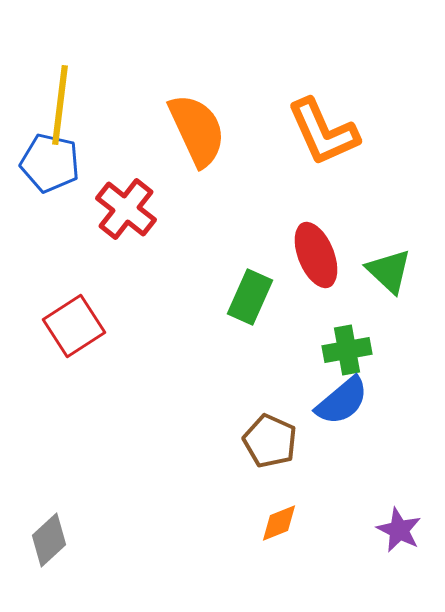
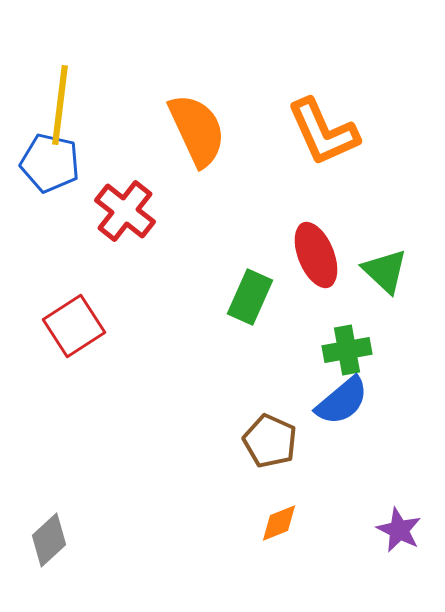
red cross: moved 1 px left, 2 px down
green triangle: moved 4 px left
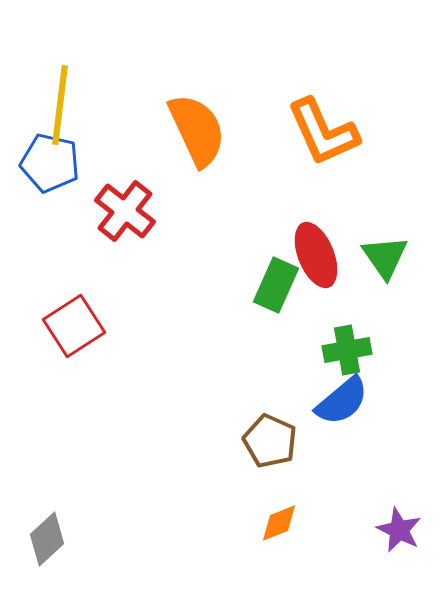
green triangle: moved 14 px up; rotated 12 degrees clockwise
green rectangle: moved 26 px right, 12 px up
gray diamond: moved 2 px left, 1 px up
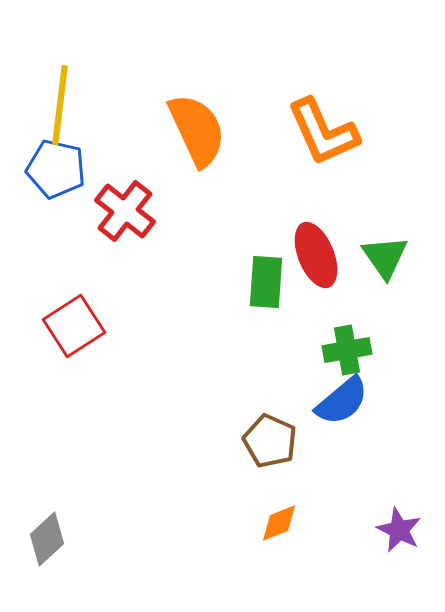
blue pentagon: moved 6 px right, 6 px down
green rectangle: moved 10 px left, 3 px up; rotated 20 degrees counterclockwise
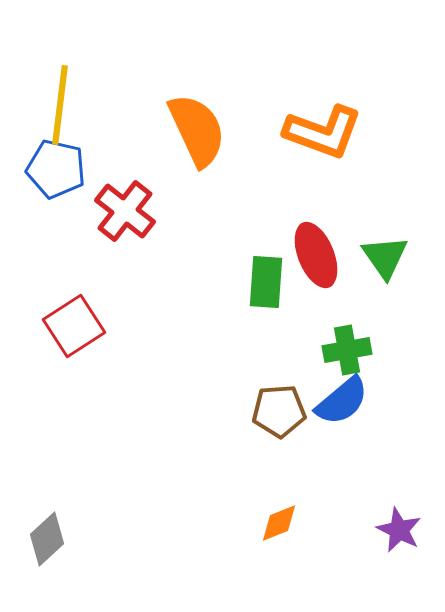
orange L-shape: rotated 46 degrees counterclockwise
brown pentagon: moved 9 px right, 30 px up; rotated 28 degrees counterclockwise
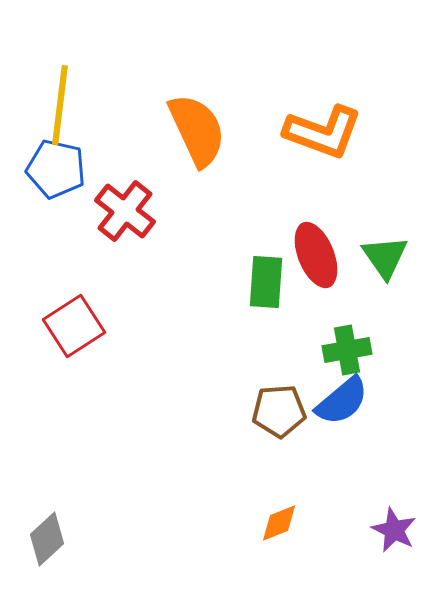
purple star: moved 5 px left
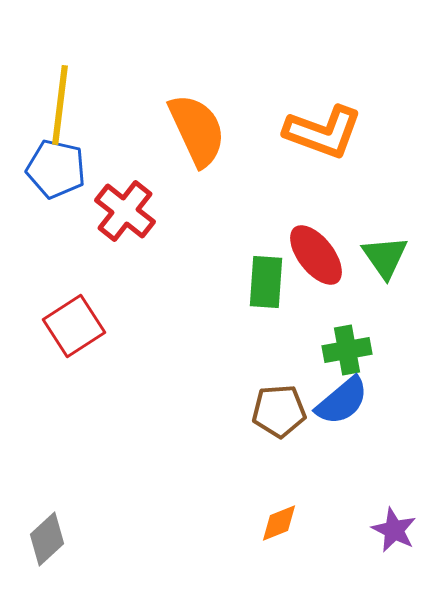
red ellipse: rotated 16 degrees counterclockwise
